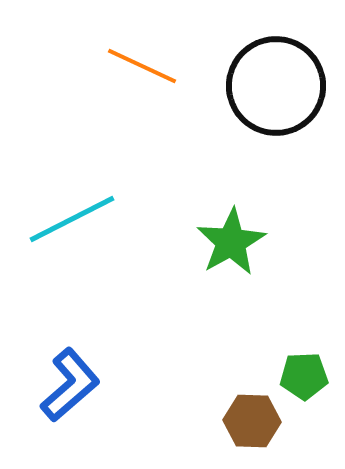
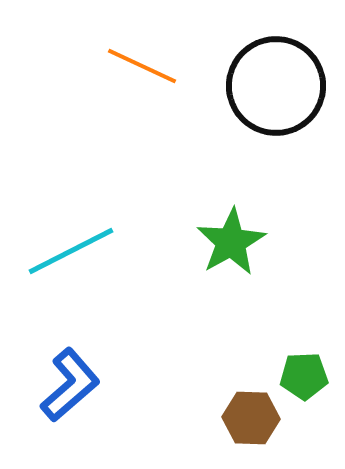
cyan line: moved 1 px left, 32 px down
brown hexagon: moved 1 px left, 3 px up
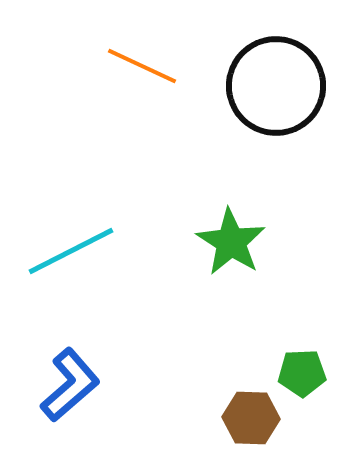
green star: rotated 10 degrees counterclockwise
green pentagon: moved 2 px left, 3 px up
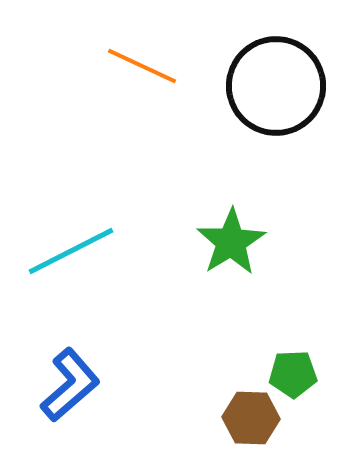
green star: rotated 8 degrees clockwise
green pentagon: moved 9 px left, 1 px down
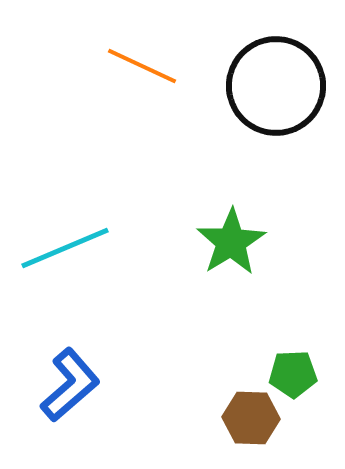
cyan line: moved 6 px left, 3 px up; rotated 4 degrees clockwise
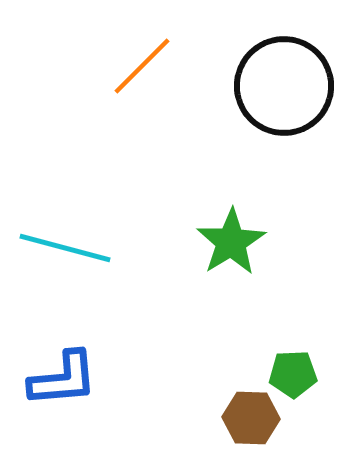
orange line: rotated 70 degrees counterclockwise
black circle: moved 8 px right
cyan line: rotated 38 degrees clockwise
blue L-shape: moved 7 px left, 6 px up; rotated 36 degrees clockwise
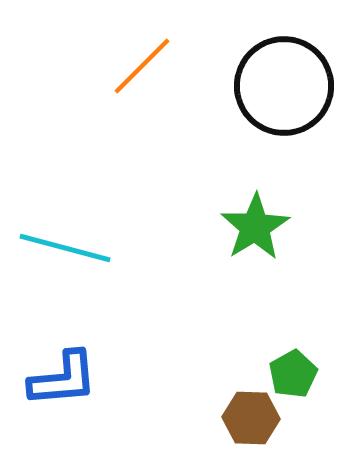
green star: moved 24 px right, 15 px up
green pentagon: rotated 27 degrees counterclockwise
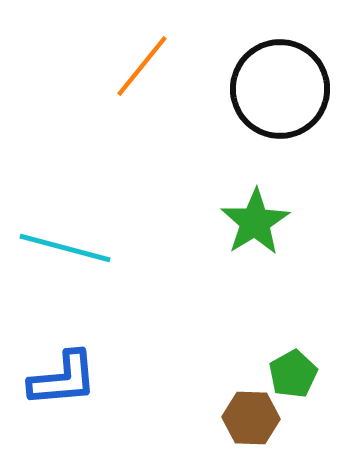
orange line: rotated 6 degrees counterclockwise
black circle: moved 4 px left, 3 px down
green star: moved 5 px up
